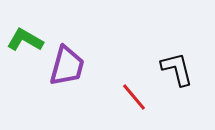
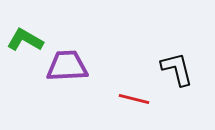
purple trapezoid: rotated 108 degrees counterclockwise
red line: moved 2 px down; rotated 36 degrees counterclockwise
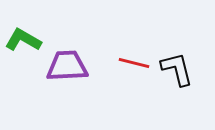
green L-shape: moved 2 px left
red line: moved 36 px up
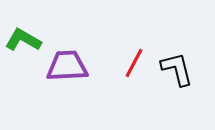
red line: rotated 76 degrees counterclockwise
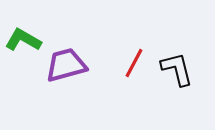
purple trapezoid: moved 1 px left, 1 px up; rotated 12 degrees counterclockwise
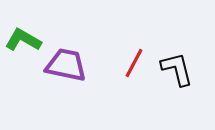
purple trapezoid: rotated 27 degrees clockwise
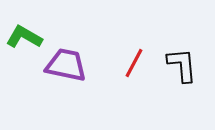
green L-shape: moved 1 px right, 3 px up
black L-shape: moved 5 px right, 4 px up; rotated 9 degrees clockwise
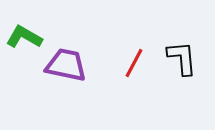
black L-shape: moved 7 px up
